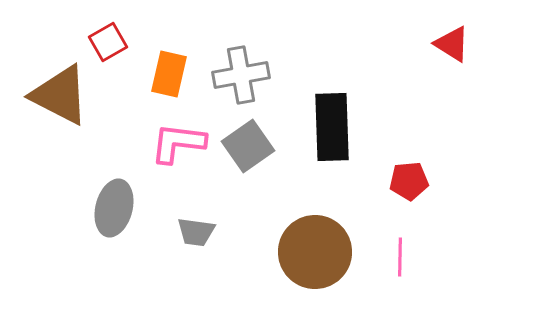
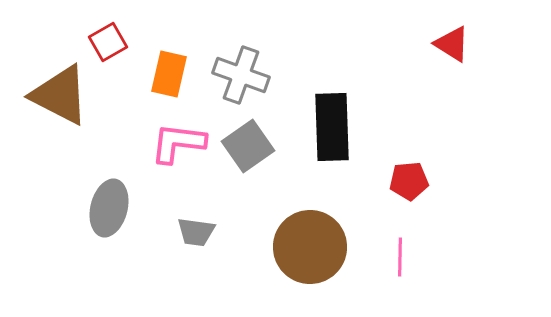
gray cross: rotated 30 degrees clockwise
gray ellipse: moved 5 px left
brown circle: moved 5 px left, 5 px up
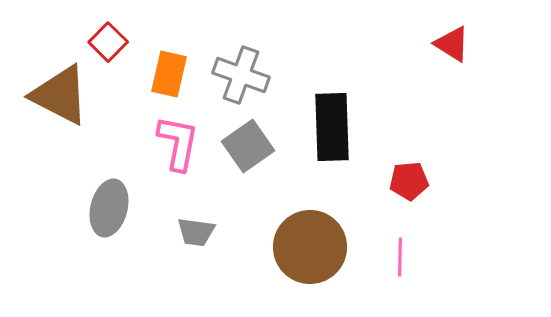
red square: rotated 15 degrees counterclockwise
pink L-shape: rotated 94 degrees clockwise
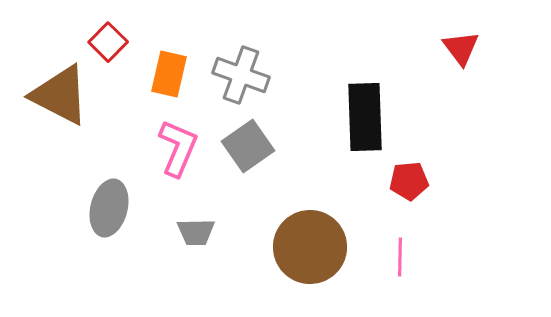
red triangle: moved 9 px right, 4 px down; rotated 21 degrees clockwise
black rectangle: moved 33 px right, 10 px up
pink L-shape: moved 5 px down; rotated 12 degrees clockwise
gray trapezoid: rotated 9 degrees counterclockwise
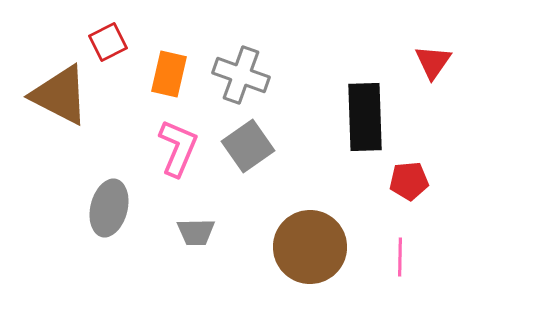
red square: rotated 18 degrees clockwise
red triangle: moved 28 px left, 14 px down; rotated 12 degrees clockwise
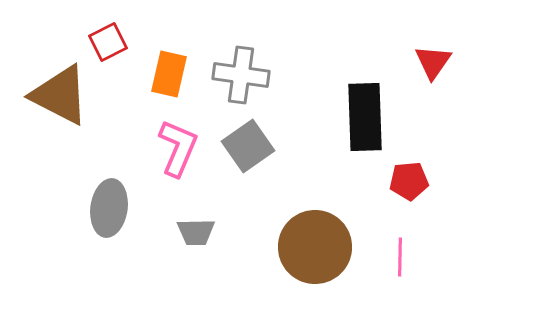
gray cross: rotated 12 degrees counterclockwise
gray ellipse: rotated 6 degrees counterclockwise
brown circle: moved 5 px right
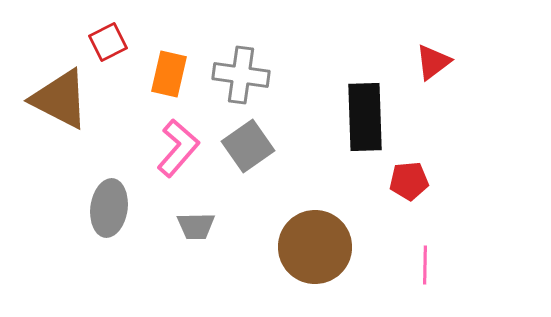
red triangle: rotated 18 degrees clockwise
brown triangle: moved 4 px down
pink L-shape: rotated 18 degrees clockwise
gray trapezoid: moved 6 px up
pink line: moved 25 px right, 8 px down
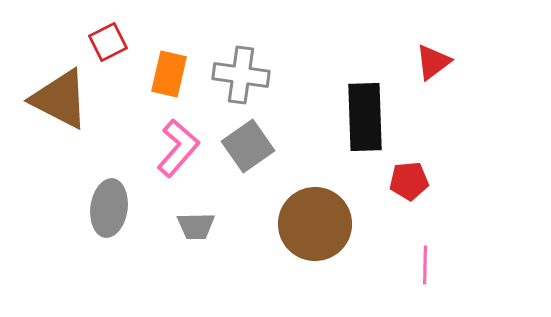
brown circle: moved 23 px up
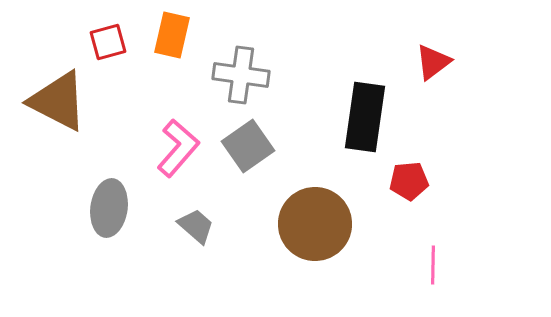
red square: rotated 12 degrees clockwise
orange rectangle: moved 3 px right, 39 px up
brown triangle: moved 2 px left, 2 px down
black rectangle: rotated 10 degrees clockwise
gray trapezoid: rotated 138 degrees counterclockwise
pink line: moved 8 px right
